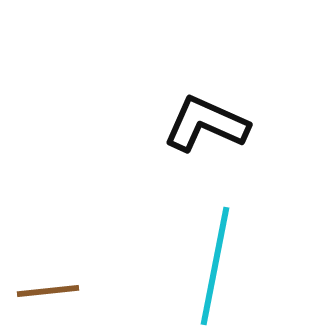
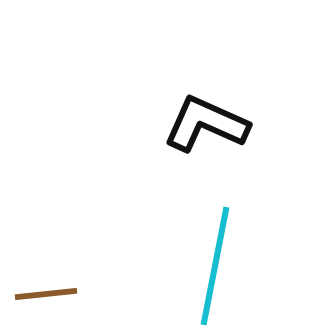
brown line: moved 2 px left, 3 px down
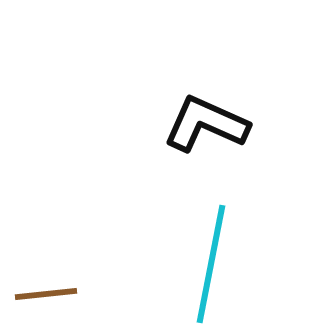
cyan line: moved 4 px left, 2 px up
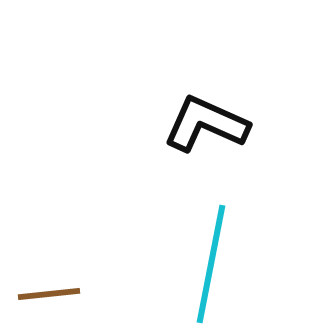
brown line: moved 3 px right
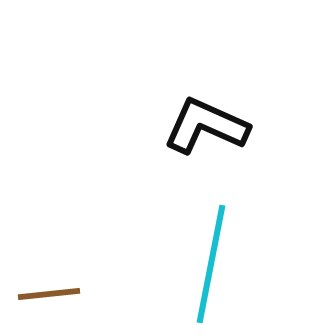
black L-shape: moved 2 px down
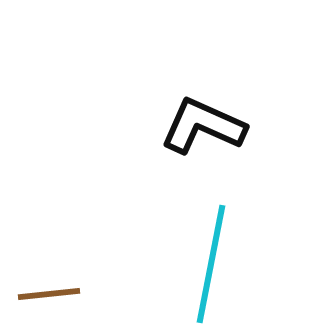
black L-shape: moved 3 px left
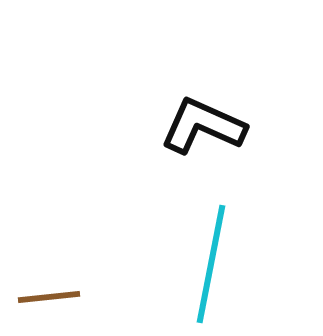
brown line: moved 3 px down
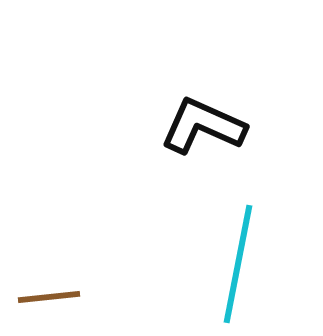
cyan line: moved 27 px right
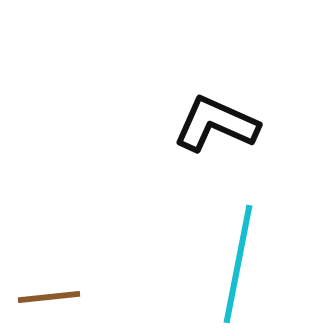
black L-shape: moved 13 px right, 2 px up
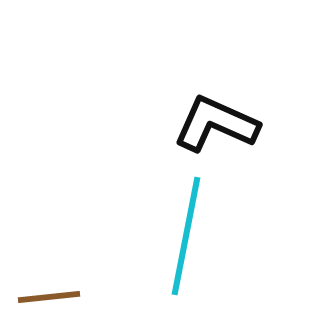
cyan line: moved 52 px left, 28 px up
